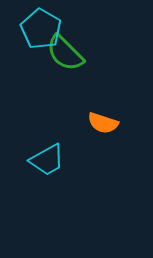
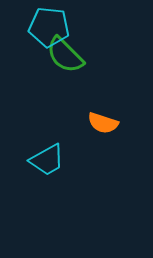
cyan pentagon: moved 8 px right, 2 px up; rotated 24 degrees counterclockwise
green semicircle: moved 2 px down
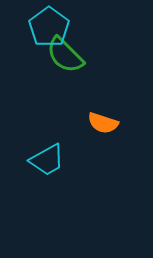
cyan pentagon: rotated 30 degrees clockwise
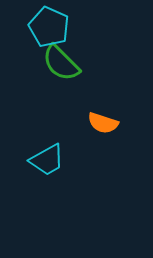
cyan pentagon: rotated 12 degrees counterclockwise
green semicircle: moved 4 px left, 8 px down
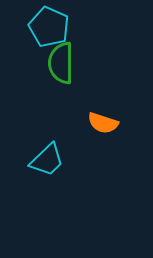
green semicircle: rotated 45 degrees clockwise
cyan trapezoid: rotated 15 degrees counterclockwise
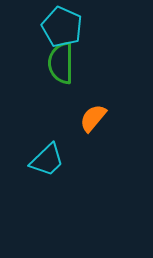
cyan pentagon: moved 13 px right
orange semicircle: moved 10 px left, 5 px up; rotated 112 degrees clockwise
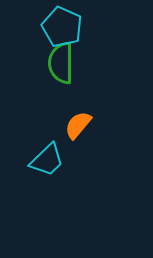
orange semicircle: moved 15 px left, 7 px down
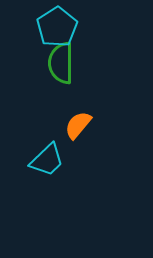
cyan pentagon: moved 5 px left; rotated 15 degrees clockwise
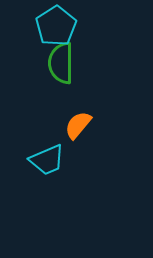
cyan pentagon: moved 1 px left, 1 px up
cyan trapezoid: rotated 21 degrees clockwise
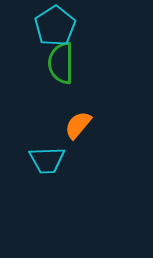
cyan pentagon: moved 1 px left
cyan trapezoid: rotated 21 degrees clockwise
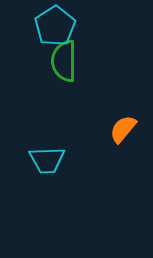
green semicircle: moved 3 px right, 2 px up
orange semicircle: moved 45 px right, 4 px down
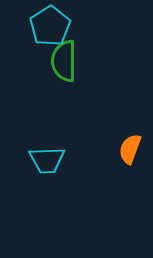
cyan pentagon: moved 5 px left
orange semicircle: moved 7 px right, 20 px down; rotated 20 degrees counterclockwise
